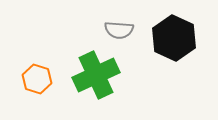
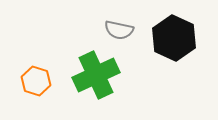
gray semicircle: rotated 8 degrees clockwise
orange hexagon: moved 1 px left, 2 px down
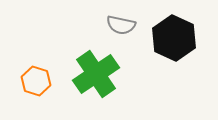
gray semicircle: moved 2 px right, 5 px up
green cross: moved 1 px up; rotated 9 degrees counterclockwise
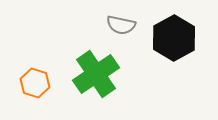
black hexagon: rotated 6 degrees clockwise
orange hexagon: moved 1 px left, 2 px down
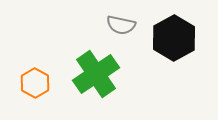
orange hexagon: rotated 12 degrees clockwise
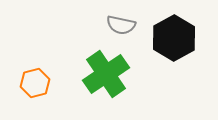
green cross: moved 10 px right
orange hexagon: rotated 16 degrees clockwise
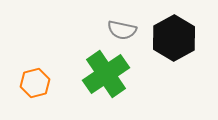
gray semicircle: moved 1 px right, 5 px down
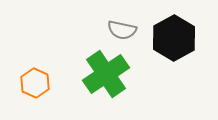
orange hexagon: rotated 20 degrees counterclockwise
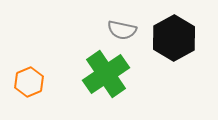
orange hexagon: moved 6 px left, 1 px up; rotated 12 degrees clockwise
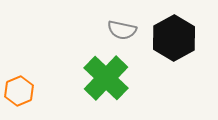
green cross: moved 4 px down; rotated 12 degrees counterclockwise
orange hexagon: moved 10 px left, 9 px down
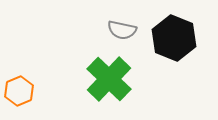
black hexagon: rotated 9 degrees counterclockwise
green cross: moved 3 px right, 1 px down
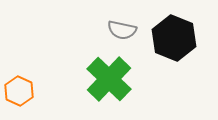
orange hexagon: rotated 12 degrees counterclockwise
